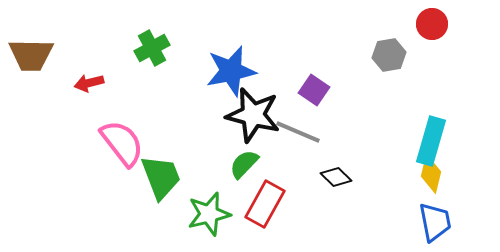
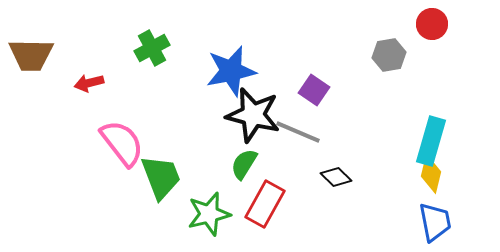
green semicircle: rotated 12 degrees counterclockwise
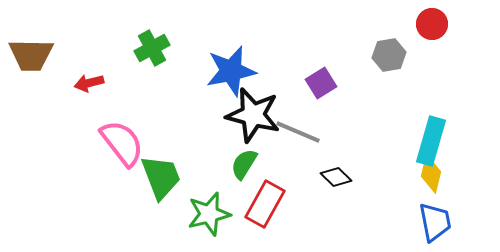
purple square: moved 7 px right, 7 px up; rotated 24 degrees clockwise
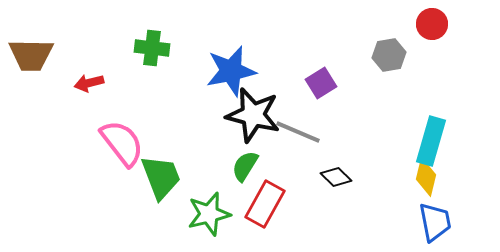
green cross: rotated 36 degrees clockwise
green semicircle: moved 1 px right, 2 px down
yellow diamond: moved 5 px left, 3 px down
